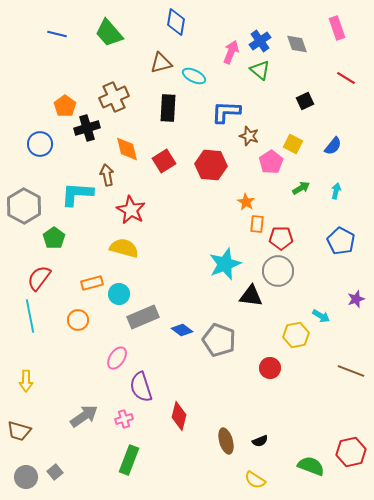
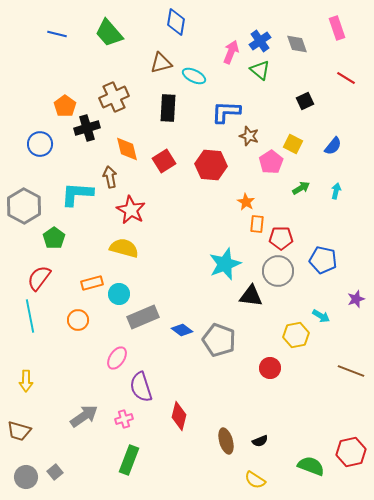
brown arrow at (107, 175): moved 3 px right, 2 px down
blue pentagon at (341, 241): moved 18 px left, 19 px down; rotated 16 degrees counterclockwise
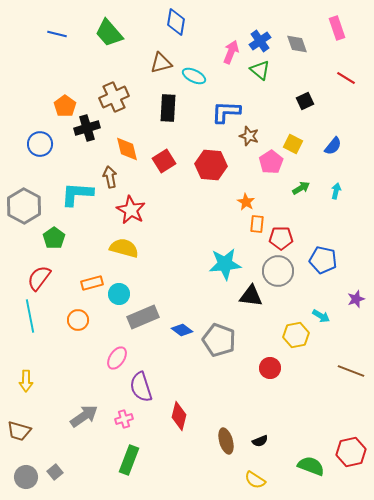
cyan star at (225, 264): rotated 16 degrees clockwise
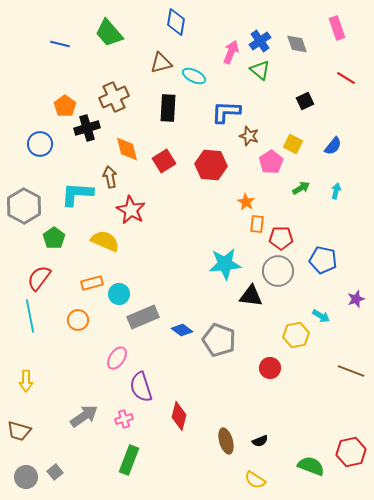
blue line at (57, 34): moved 3 px right, 10 px down
yellow semicircle at (124, 248): moved 19 px left, 7 px up; rotated 8 degrees clockwise
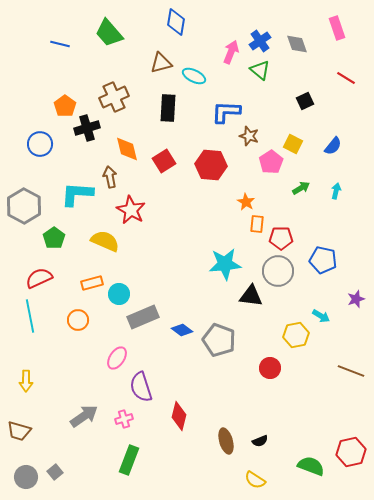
red semicircle at (39, 278): rotated 28 degrees clockwise
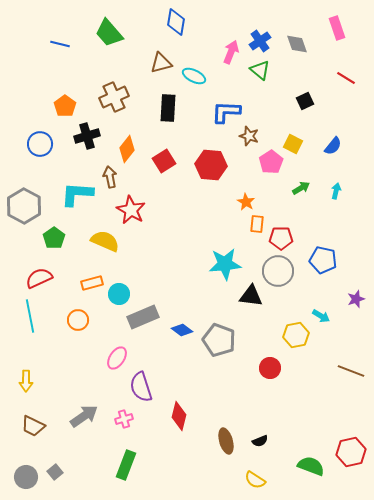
black cross at (87, 128): moved 8 px down
orange diamond at (127, 149): rotated 52 degrees clockwise
brown trapezoid at (19, 431): moved 14 px right, 5 px up; rotated 10 degrees clockwise
green rectangle at (129, 460): moved 3 px left, 5 px down
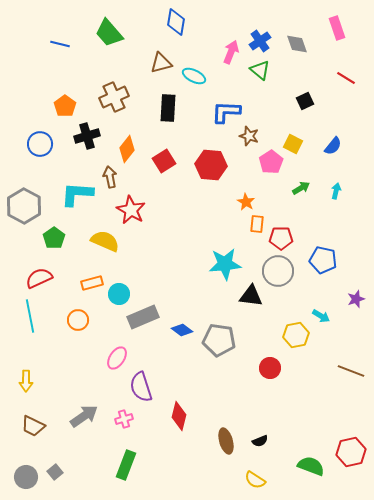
gray pentagon at (219, 340): rotated 12 degrees counterclockwise
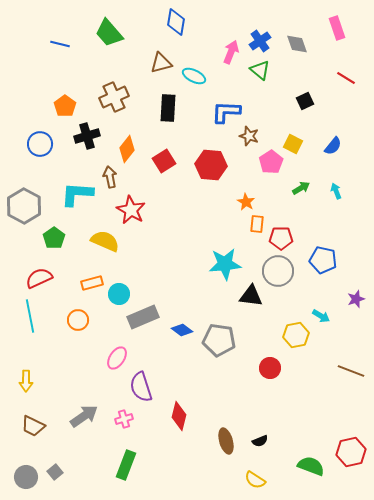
cyan arrow at (336, 191): rotated 35 degrees counterclockwise
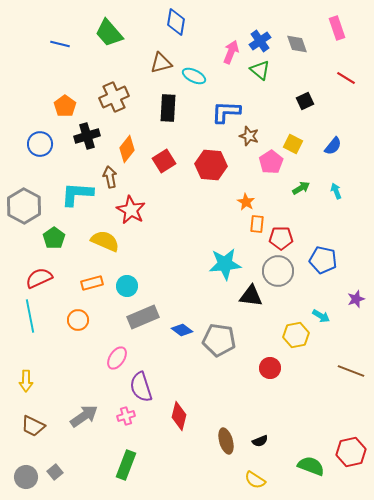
cyan circle at (119, 294): moved 8 px right, 8 px up
pink cross at (124, 419): moved 2 px right, 3 px up
